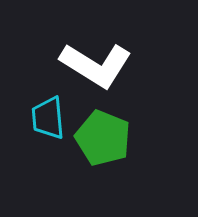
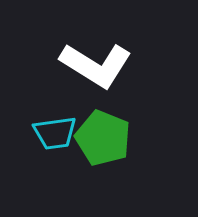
cyan trapezoid: moved 7 px right, 15 px down; rotated 93 degrees counterclockwise
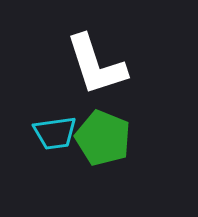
white L-shape: rotated 40 degrees clockwise
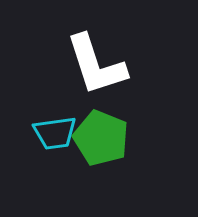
green pentagon: moved 2 px left
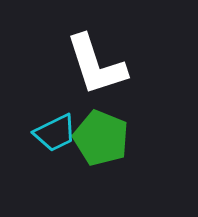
cyan trapezoid: rotated 18 degrees counterclockwise
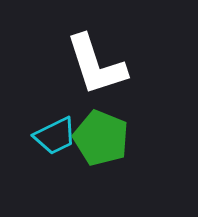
cyan trapezoid: moved 3 px down
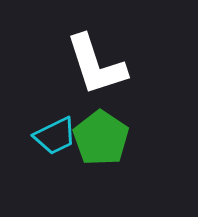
green pentagon: rotated 12 degrees clockwise
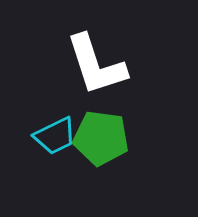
green pentagon: rotated 26 degrees counterclockwise
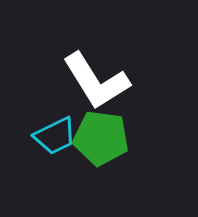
white L-shape: moved 16 px down; rotated 14 degrees counterclockwise
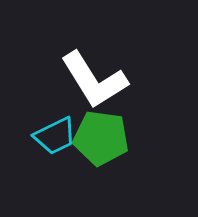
white L-shape: moved 2 px left, 1 px up
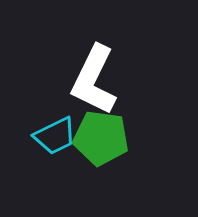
white L-shape: rotated 58 degrees clockwise
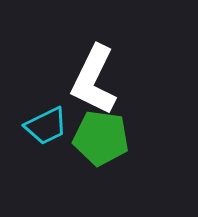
cyan trapezoid: moved 9 px left, 10 px up
